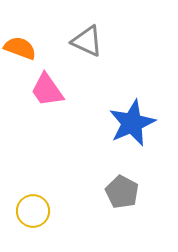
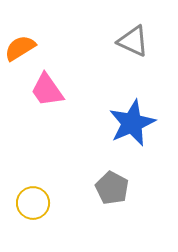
gray triangle: moved 46 px right
orange semicircle: rotated 52 degrees counterclockwise
gray pentagon: moved 10 px left, 4 px up
yellow circle: moved 8 px up
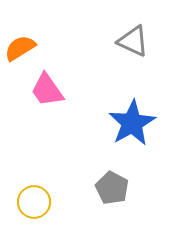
blue star: rotated 6 degrees counterclockwise
yellow circle: moved 1 px right, 1 px up
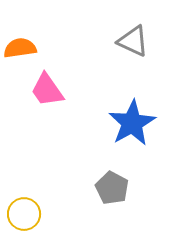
orange semicircle: rotated 24 degrees clockwise
yellow circle: moved 10 px left, 12 px down
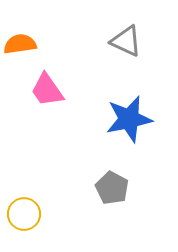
gray triangle: moved 7 px left
orange semicircle: moved 4 px up
blue star: moved 3 px left, 4 px up; rotated 18 degrees clockwise
